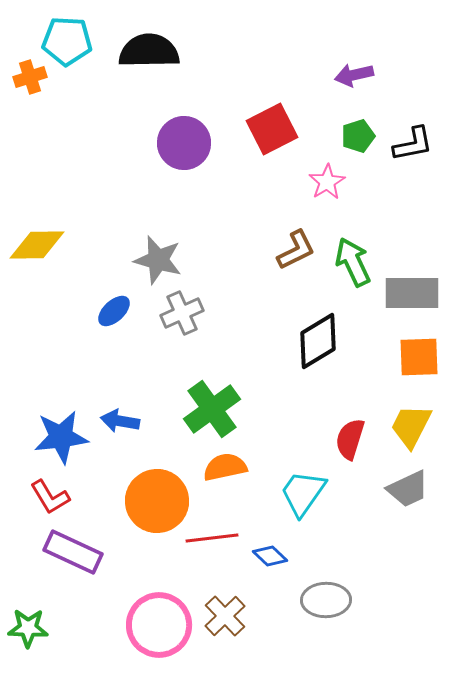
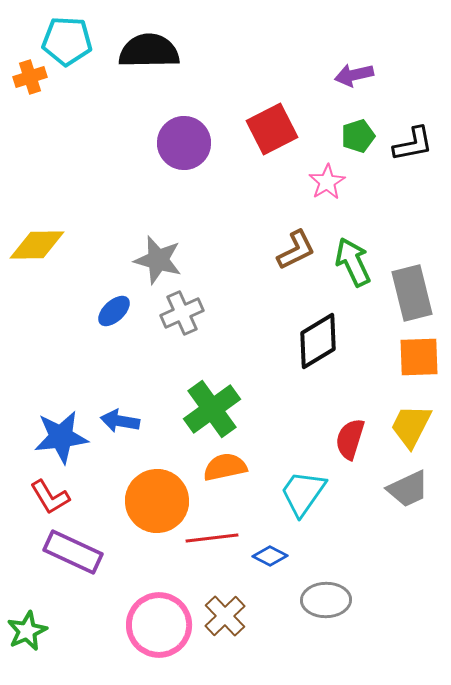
gray rectangle: rotated 76 degrees clockwise
blue diamond: rotated 16 degrees counterclockwise
green star: moved 1 px left, 3 px down; rotated 27 degrees counterclockwise
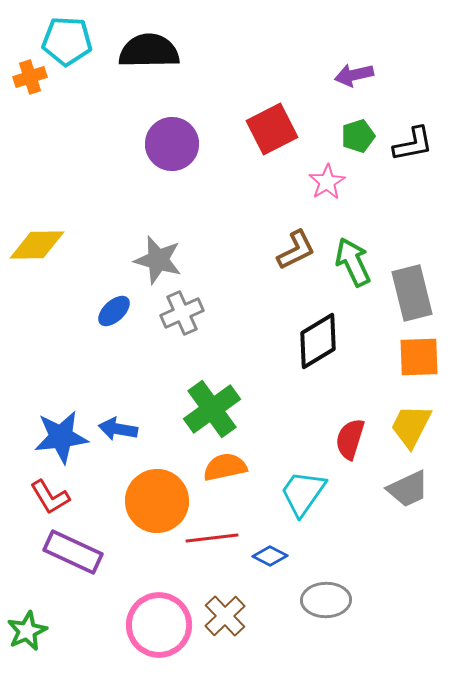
purple circle: moved 12 px left, 1 px down
blue arrow: moved 2 px left, 8 px down
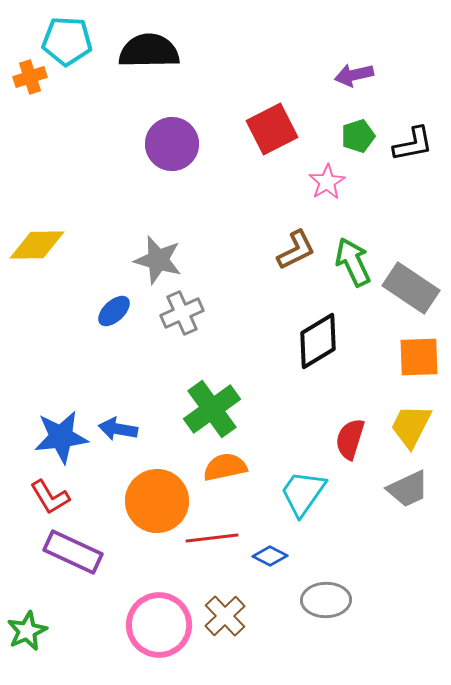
gray rectangle: moved 1 px left, 5 px up; rotated 42 degrees counterclockwise
